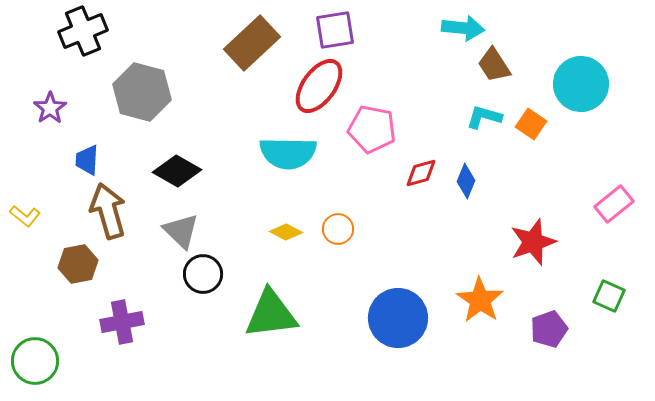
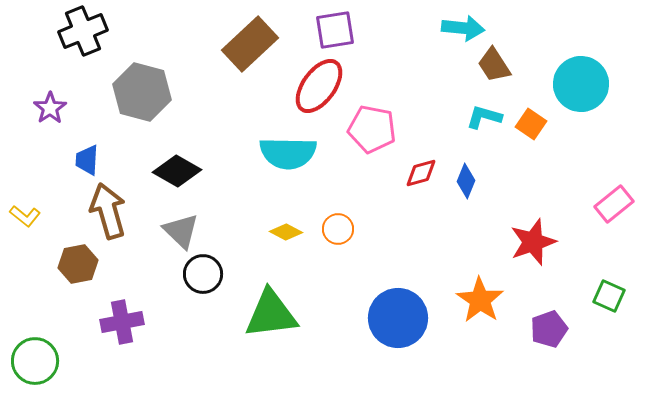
brown rectangle: moved 2 px left, 1 px down
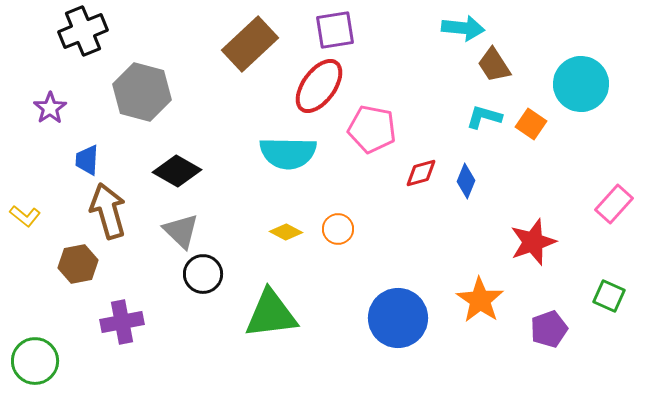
pink rectangle: rotated 9 degrees counterclockwise
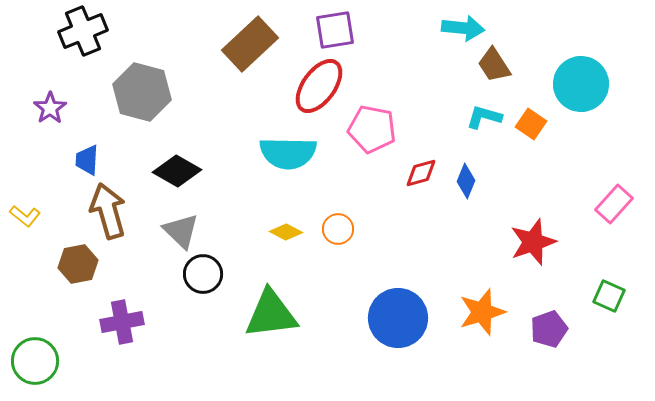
orange star: moved 2 px right, 12 px down; rotated 21 degrees clockwise
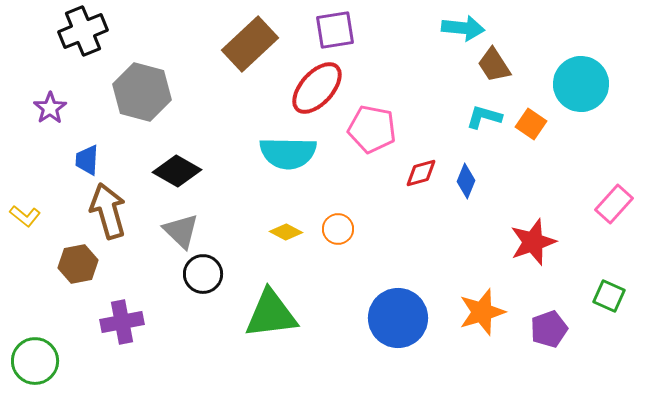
red ellipse: moved 2 px left, 2 px down; rotated 6 degrees clockwise
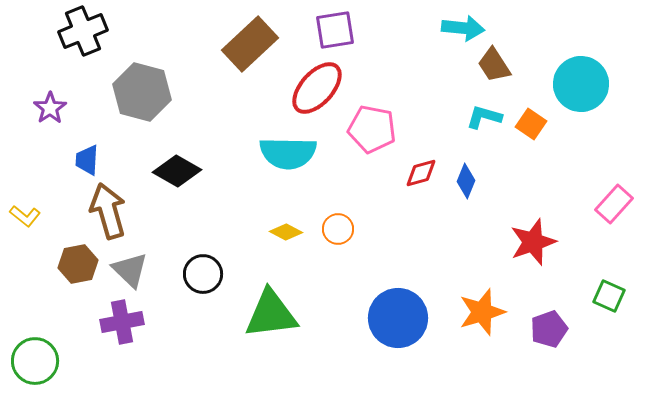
gray triangle: moved 51 px left, 39 px down
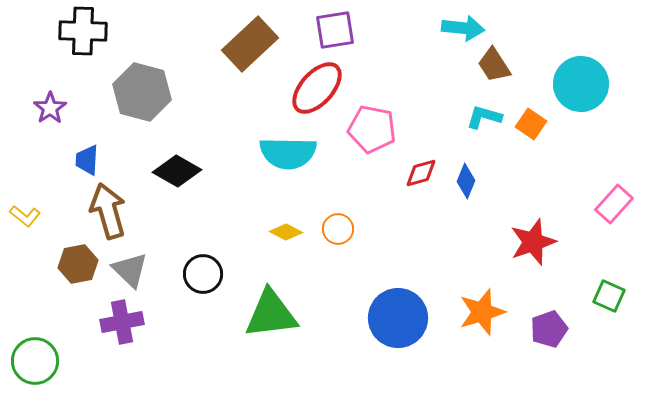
black cross: rotated 24 degrees clockwise
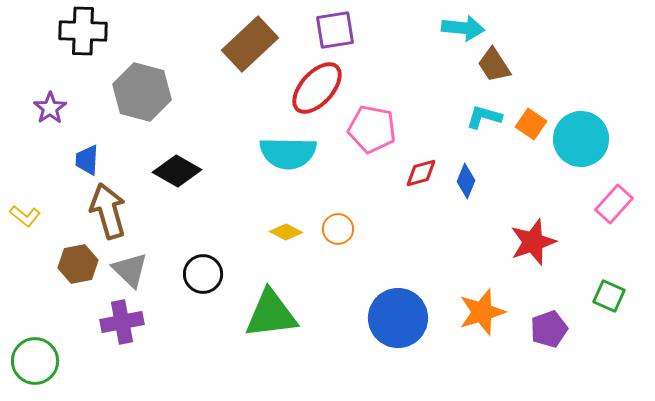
cyan circle: moved 55 px down
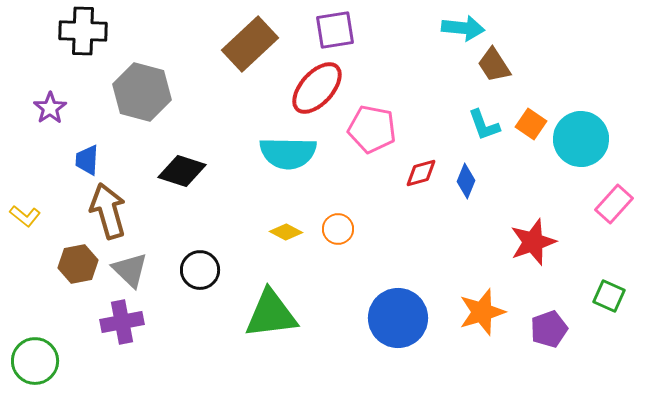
cyan L-shape: moved 8 px down; rotated 126 degrees counterclockwise
black diamond: moved 5 px right; rotated 12 degrees counterclockwise
black circle: moved 3 px left, 4 px up
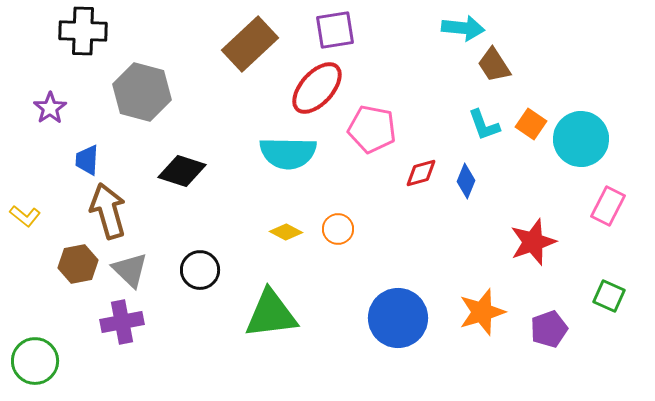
pink rectangle: moved 6 px left, 2 px down; rotated 15 degrees counterclockwise
